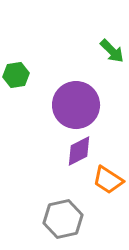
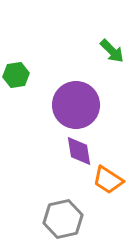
purple diamond: rotated 72 degrees counterclockwise
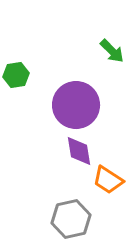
gray hexagon: moved 8 px right
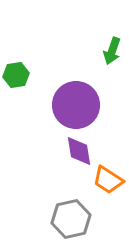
green arrow: rotated 64 degrees clockwise
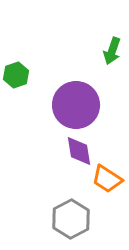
green hexagon: rotated 10 degrees counterclockwise
orange trapezoid: moved 1 px left, 1 px up
gray hexagon: rotated 15 degrees counterclockwise
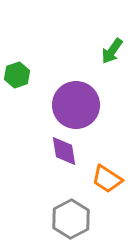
green arrow: rotated 16 degrees clockwise
green hexagon: moved 1 px right
purple diamond: moved 15 px left
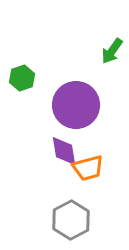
green hexagon: moved 5 px right, 3 px down
orange trapezoid: moved 19 px left, 11 px up; rotated 48 degrees counterclockwise
gray hexagon: moved 1 px down
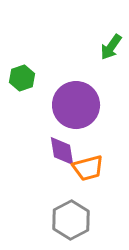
green arrow: moved 1 px left, 4 px up
purple diamond: moved 2 px left
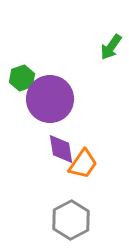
purple circle: moved 26 px left, 6 px up
purple diamond: moved 1 px left, 2 px up
orange trapezoid: moved 5 px left, 4 px up; rotated 40 degrees counterclockwise
